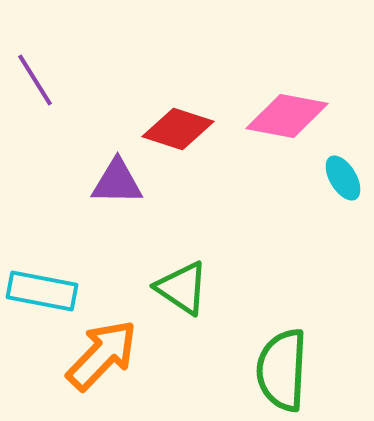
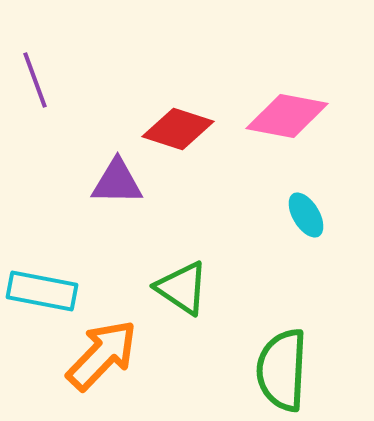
purple line: rotated 12 degrees clockwise
cyan ellipse: moved 37 px left, 37 px down
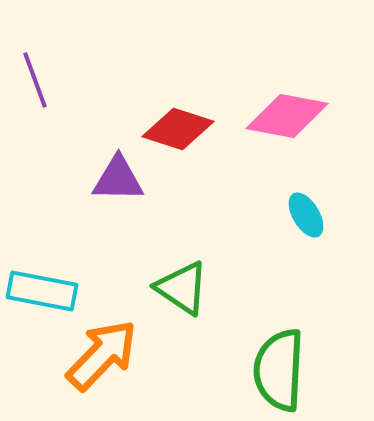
purple triangle: moved 1 px right, 3 px up
green semicircle: moved 3 px left
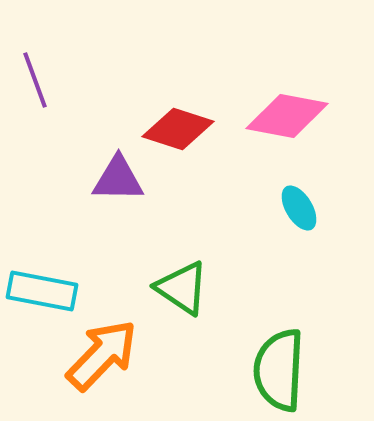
cyan ellipse: moved 7 px left, 7 px up
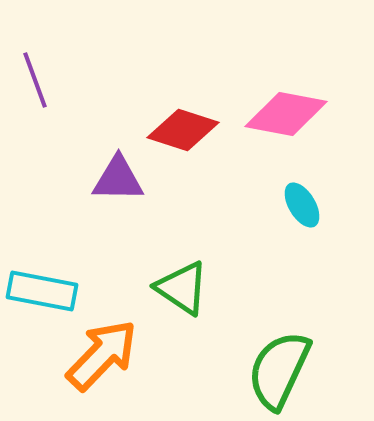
pink diamond: moved 1 px left, 2 px up
red diamond: moved 5 px right, 1 px down
cyan ellipse: moved 3 px right, 3 px up
green semicircle: rotated 22 degrees clockwise
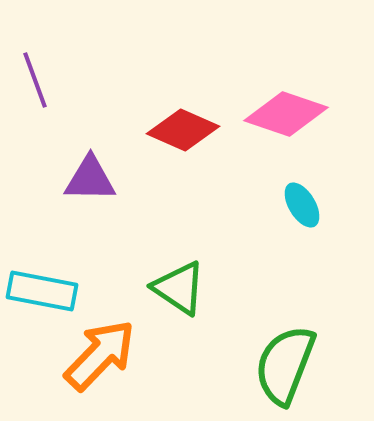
pink diamond: rotated 8 degrees clockwise
red diamond: rotated 6 degrees clockwise
purple triangle: moved 28 px left
green triangle: moved 3 px left
orange arrow: moved 2 px left
green semicircle: moved 6 px right, 5 px up; rotated 4 degrees counterclockwise
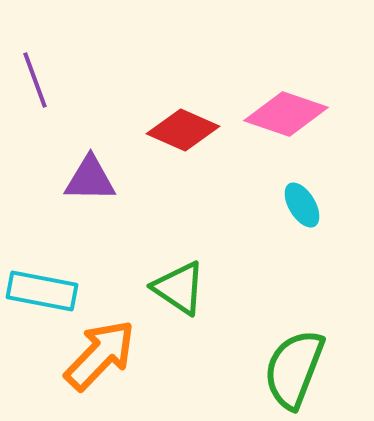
green semicircle: moved 9 px right, 4 px down
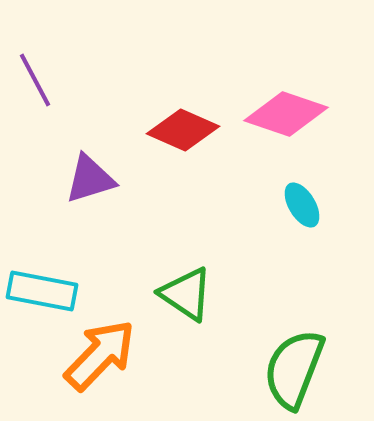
purple line: rotated 8 degrees counterclockwise
purple triangle: rotated 18 degrees counterclockwise
green triangle: moved 7 px right, 6 px down
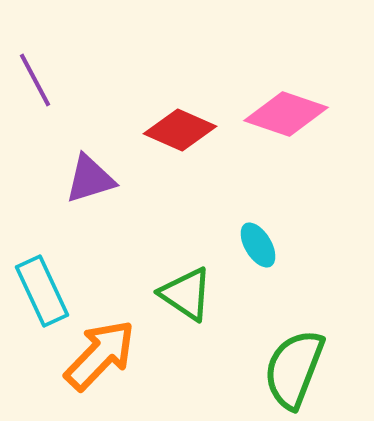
red diamond: moved 3 px left
cyan ellipse: moved 44 px left, 40 px down
cyan rectangle: rotated 54 degrees clockwise
